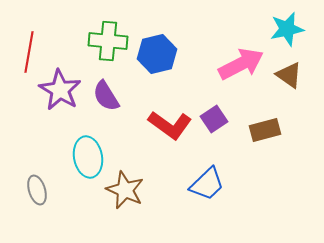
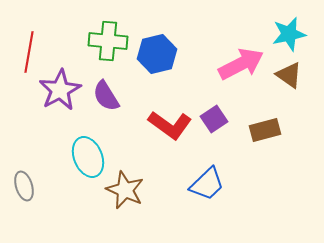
cyan star: moved 2 px right, 5 px down
purple star: rotated 12 degrees clockwise
cyan ellipse: rotated 12 degrees counterclockwise
gray ellipse: moved 13 px left, 4 px up
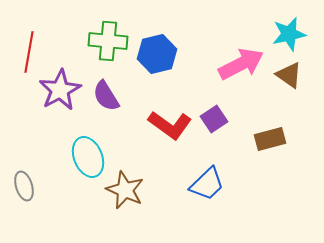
brown rectangle: moved 5 px right, 9 px down
